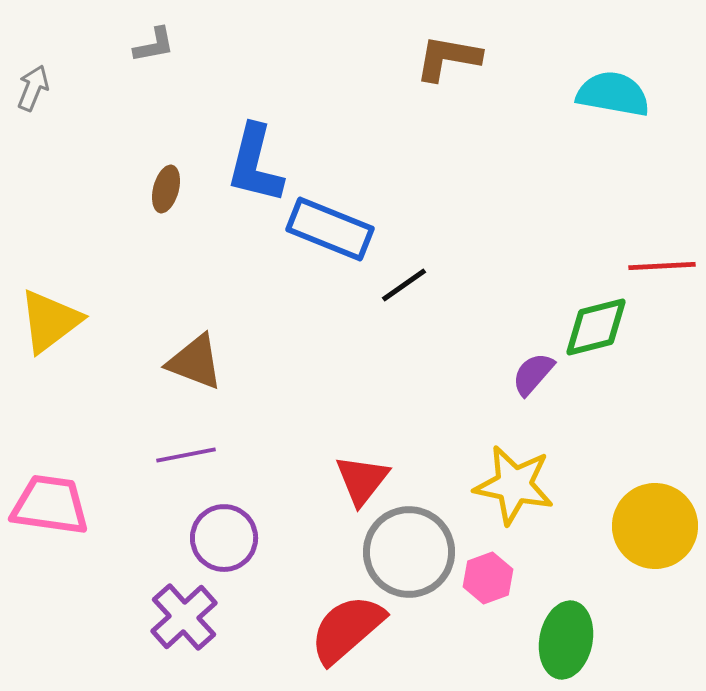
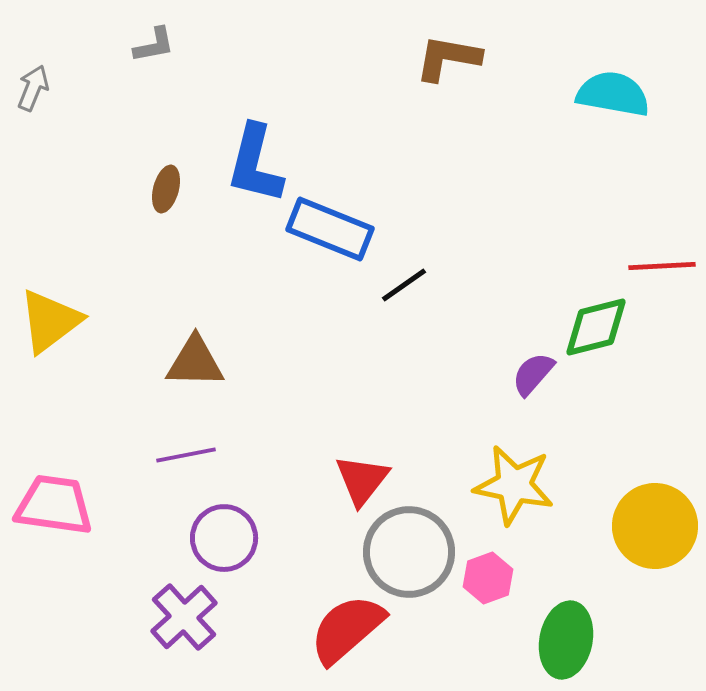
brown triangle: rotated 20 degrees counterclockwise
pink trapezoid: moved 4 px right
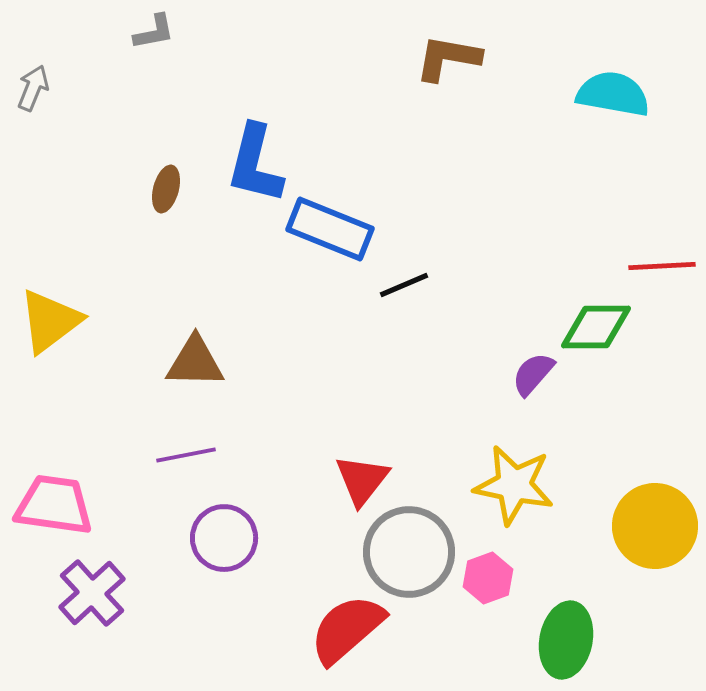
gray L-shape: moved 13 px up
black line: rotated 12 degrees clockwise
green diamond: rotated 14 degrees clockwise
purple cross: moved 92 px left, 24 px up
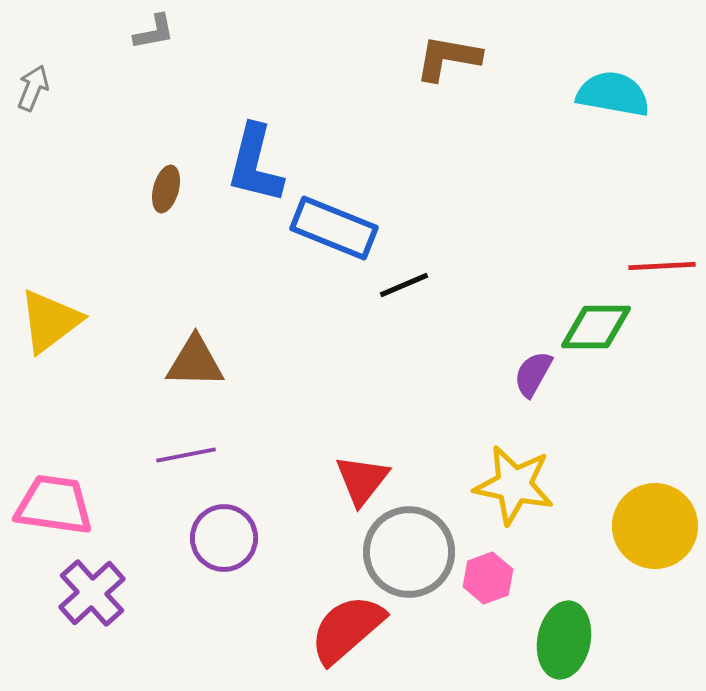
blue rectangle: moved 4 px right, 1 px up
purple semicircle: rotated 12 degrees counterclockwise
green ellipse: moved 2 px left
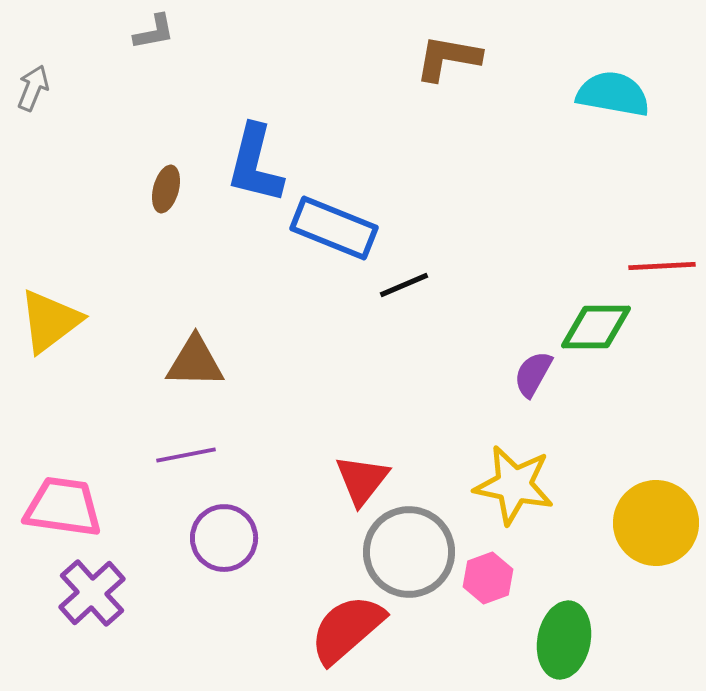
pink trapezoid: moved 9 px right, 2 px down
yellow circle: moved 1 px right, 3 px up
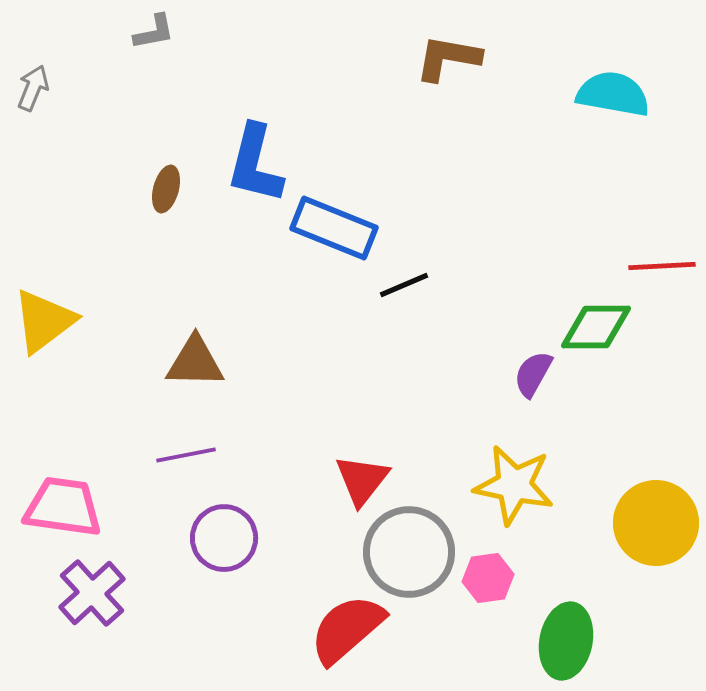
yellow triangle: moved 6 px left
pink hexagon: rotated 12 degrees clockwise
green ellipse: moved 2 px right, 1 px down
